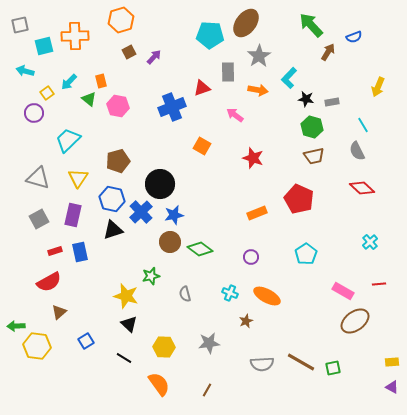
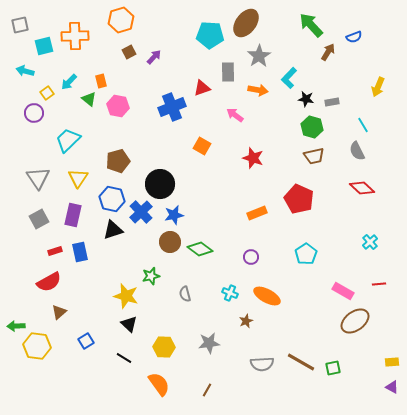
gray triangle at (38, 178): rotated 40 degrees clockwise
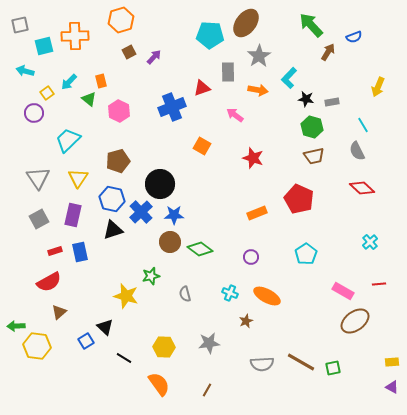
pink hexagon at (118, 106): moved 1 px right, 5 px down; rotated 15 degrees clockwise
blue star at (174, 215): rotated 12 degrees clockwise
black triangle at (129, 324): moved 24 px left, 3 px down
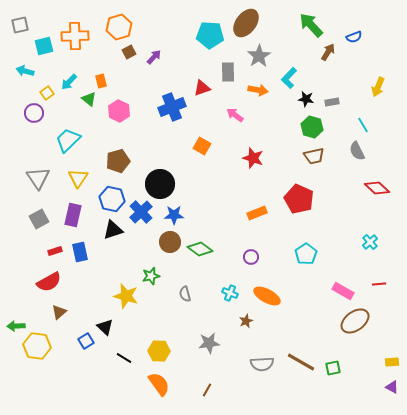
orange hexagon at (121, 20): moved 2 px left, 7 px down
red diamond at (362, 188): moved 15 px right
yellow hexagon at (164, 347): moved 5 px left, 4 px down
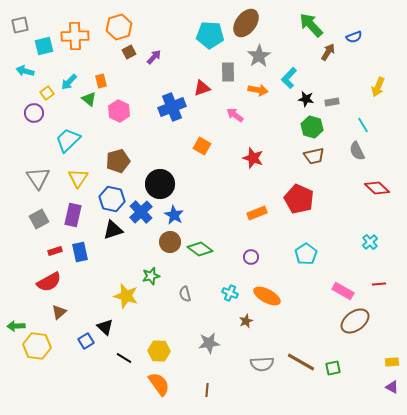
blue star at (174, 215): rotated 30 degrees clockwise
brown line at (207, 390): rotated 24 degrees counterclockwise
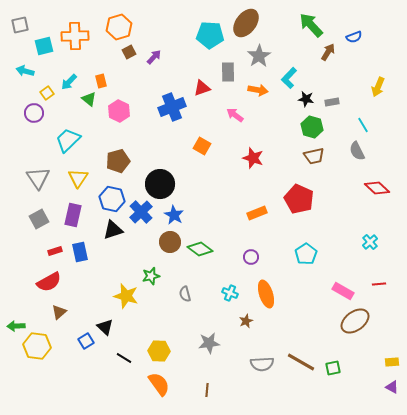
orange ellipse at (267, 296): moved 1 px left, 2 px up; rotated 44 degrees clockwise
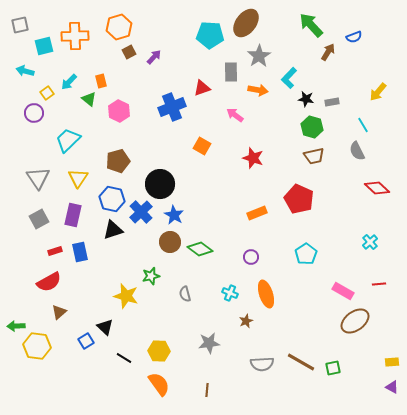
gray rectangle at (228, 72): moved 3 px right
yellow arrow at (378, 87): moved 5 px down; rotated 18 degrees clockwise
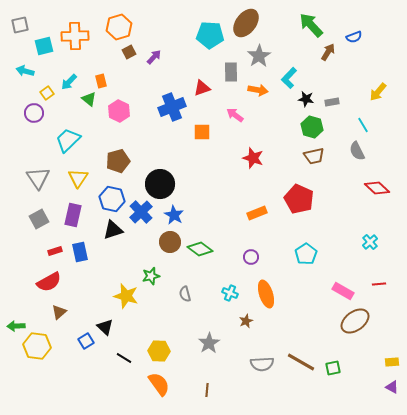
orange square at (202, 146): moved 14 px up; rotated 30 degrees counterclockwise
gray star at (209, 343): rotated 25 degrees counterclockwise
